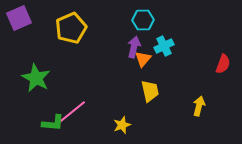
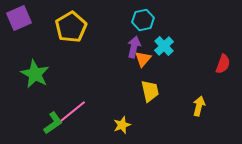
cyan hexagon: rotated 10 degrees counterclockwise
yellow pentagon: moved 1 px up; rotated 8 degrees counterclockwise
cyan cross: rotated 18 degrees counterclockwise
green star: moved 1 px left, 4 px up
green L-shape: rotated 40 degrees counterclockwise
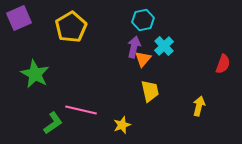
pink line: moved 9 px right, 2 px up; rotated 52 degrees clockwise
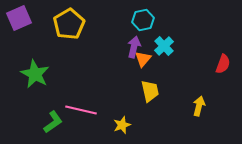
yellow pentagon: moved 2 px left, 3 px up
green L-shape: moved 1 px up
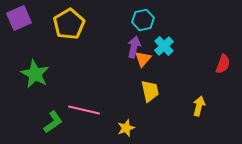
pink line: moved 3 px right
yellow star: moved 4 px right, 3 px down
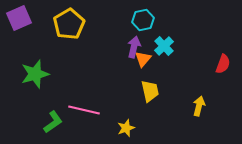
green star: rotated 28 degrees clockwise
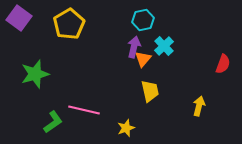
purple square: rotated 30 degrees counterclockwise
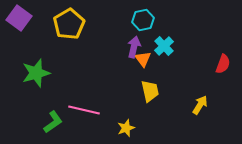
orange triangle: rotated 18 degrees counterclockwise
green star: moved 1 px right, 1 px up
yellow arrow: moved 1 px right, 1 px up; rotated 18 degrees clockwise
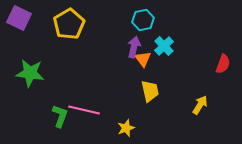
purple square: rotated 10 degrees counterclockwise
green star: moved 6 px left; rotated 24 degrees clockwise
green L-shape: moved 7 px right, 6 px up; rotated 35 degrees counterclockwise
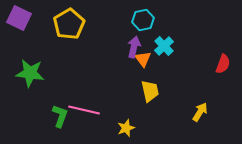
yellow arrow: moved 7 px down
